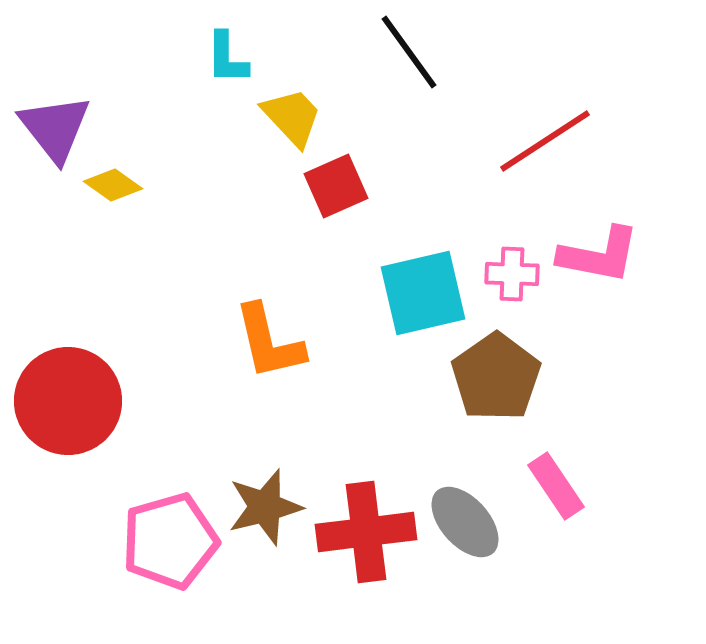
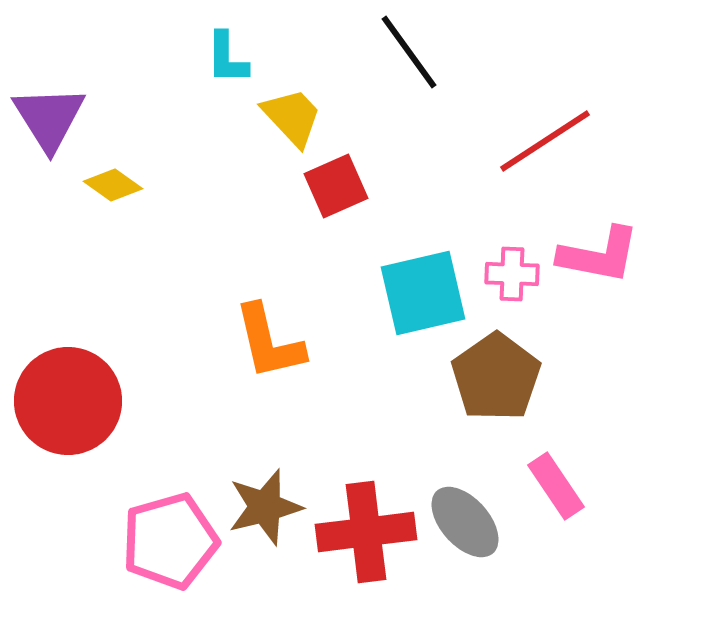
purple triangle: moved 6 px left, 10 px up; rotated 6 degrees clockwise
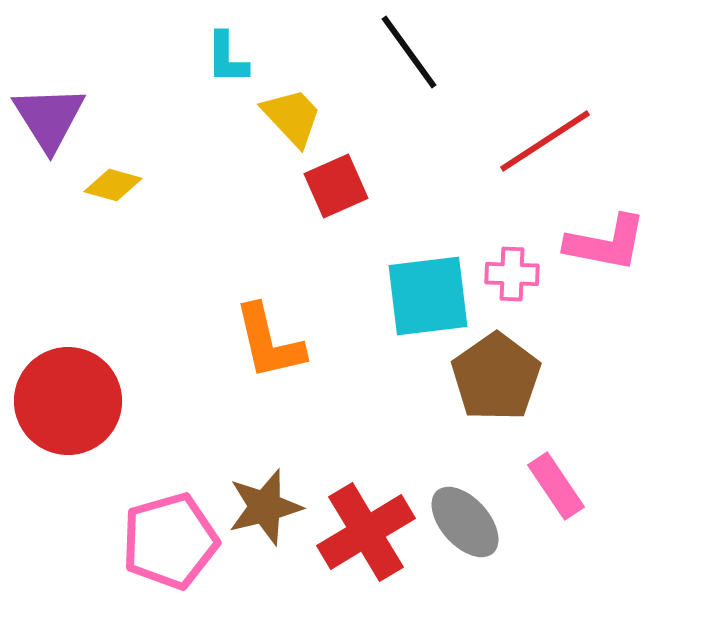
yellow diamond: rotated 20 degrees counterclockwise
pink L-shape: moved 7 px right, 12 px up
cyan square: moved 5 px right, 3 px down; rotated 6 degrees clockwise
red cross: rotated 24 degrees counterclockwise
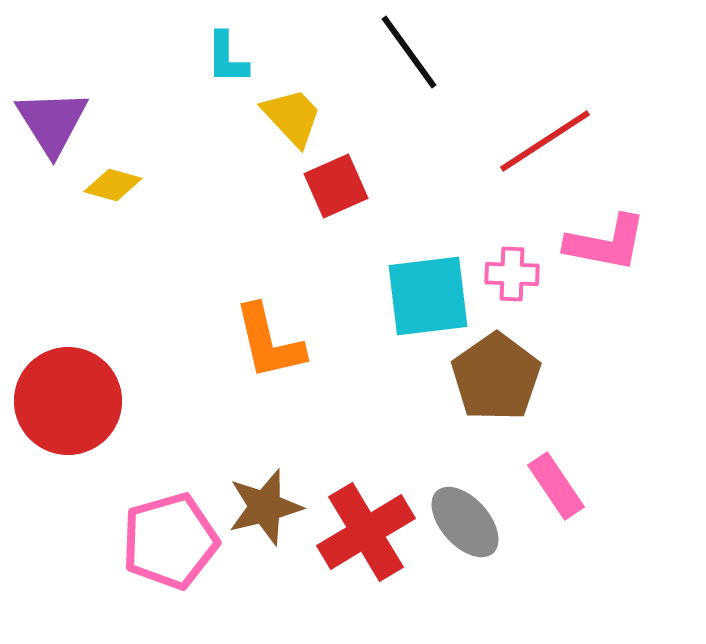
purple triangle: moved 3 px right, 4 px down
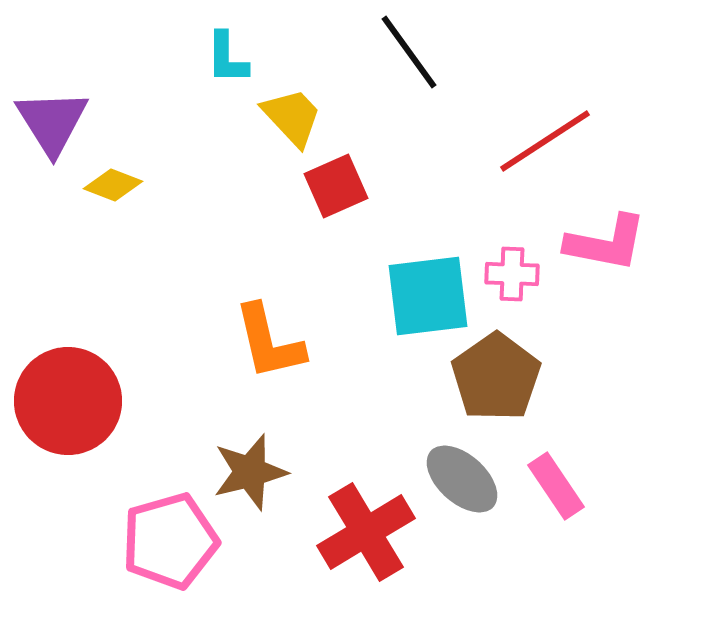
yellow diamond: rotated 6 degrees clockwise
brown star: moved 15 px left, 35 px up
gray ellipse: moved 3 px left, 43 px up; rotated 6 degrees counterclockwise
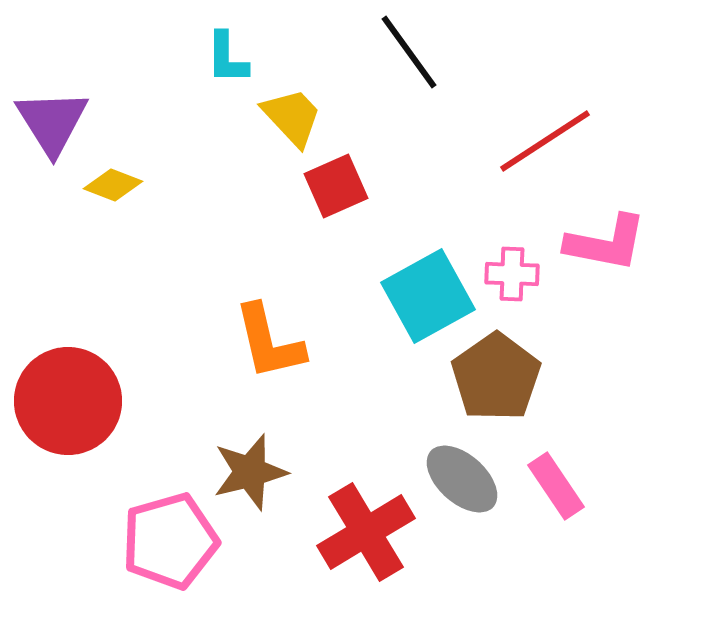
cyan square: rotated 22 degrees counterclockwise
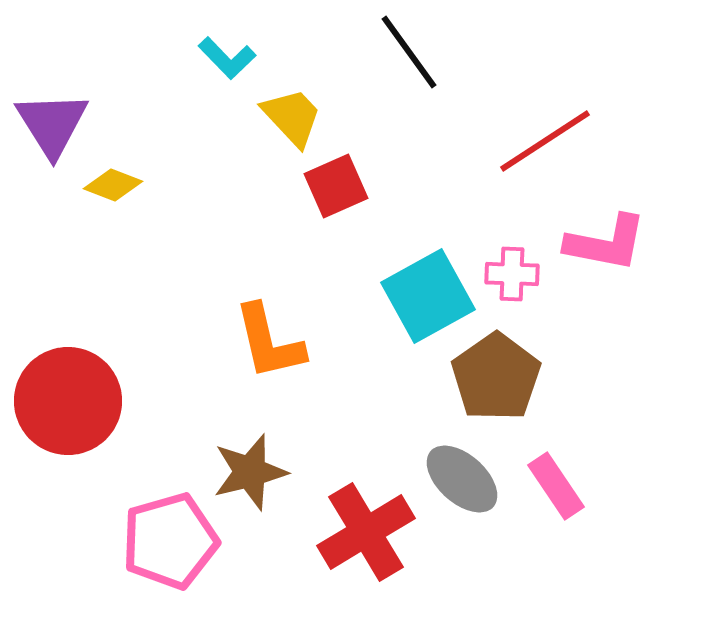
cyan L-shape: rotated 44 degrees counterclockwise
purple triangle: moved 2 px down
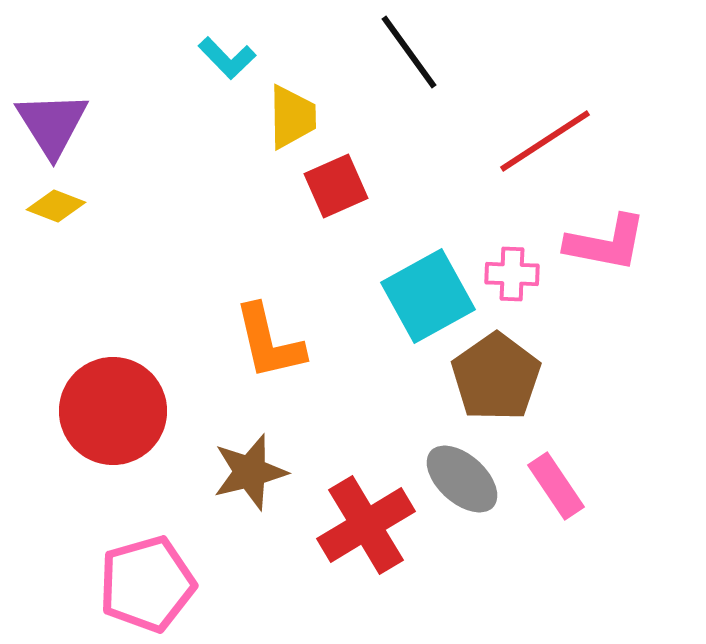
yellow trapezoid: rotated 42 degrees clockwise
yellow diamond: moved 57 px left, 21 px down
red circle: moved 45 px right, 10 px down
red cross: moved 7 px up
pink pentagon: moved 23 px left, 43 px down
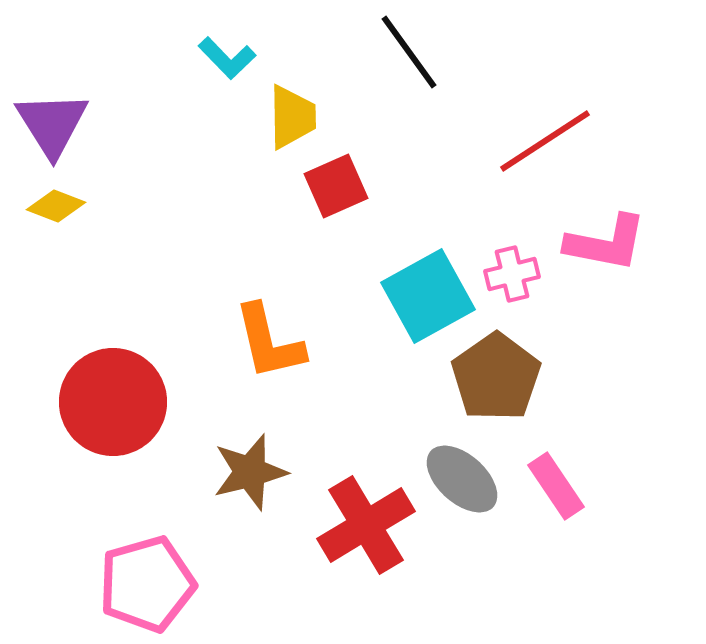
pink cross: rotated 16 degrees counterclockwise
red circle: moved 9 px up
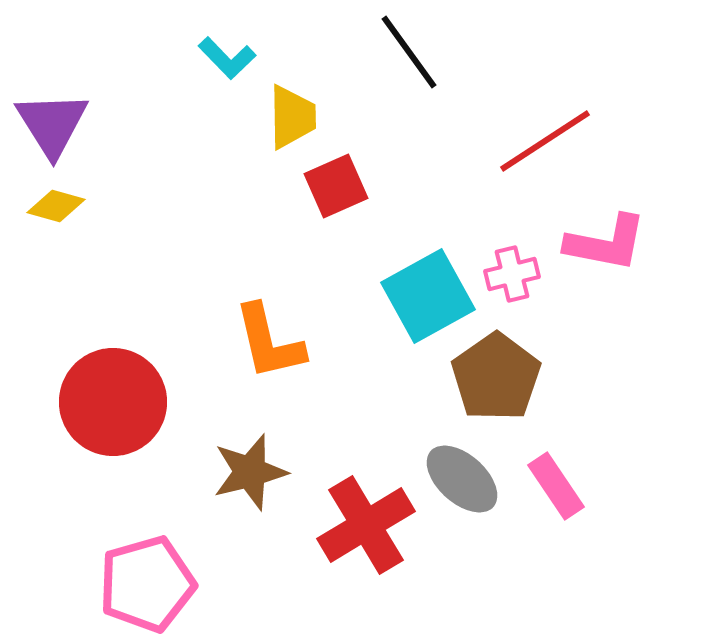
yellow diamond: rotated 6 degrees counterclockwise
